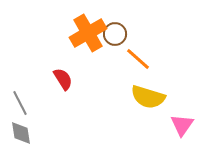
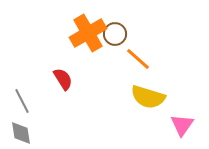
gray line: moved 2 px right, 2 px up
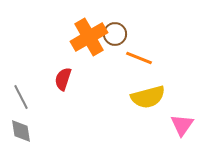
orange cross: moved 1 px right, 4 px down
orange line: moved 1 px right, 1 px up; rotated 20 degrees counterclockwise
red semicircle: rotated 130 degrees counterclockwise
yellow semicircle: rotated 32 degrees counterclockwise
gray line: moved 1 px left, 4 px up
gray diamond: moved 2 px up
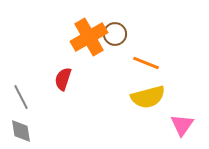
orange line: moved 7 px right, 5 px down
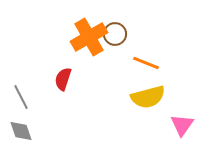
gray diamond: rotated 10 degrees counterclockwise
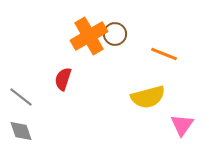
orange cross: moved 1 px up
orange line: moved 18 px right, 9 px up
gray line: rotated 25 degrees counterclockwise
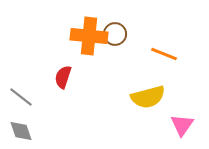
orange cross: rotated 36 degrees clockwise
red semicircle: moved 2 px up
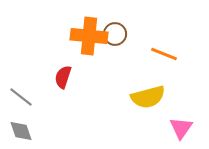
pink triangle: moved 1 px left, 3 px down
